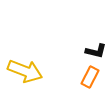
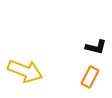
black L-shape: moved 4 px up
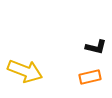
orange rectangle: rotated 50 degrees clockwise
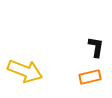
black L-shape: rotated 95 degrees counterclockwise
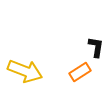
orange rectangle: moved 10 px left, 5 px up; rotated 20 degrees counterclockwise
